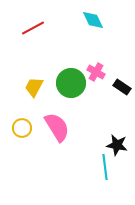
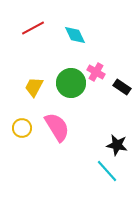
cyan diamond: moved 18 px left, 15 px down
cyan line: moved 2 px right, 4 px down; rotated 35 degrees counterclockwise
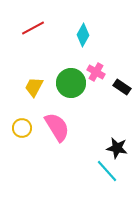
cyan diamond: moved 8 px right; rotated 55 degrees clockwise
black star: moved 3 px down
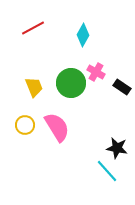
yellow trapezoid: rotated 130 degrees clockwise
yellow circle: moved 3 px right, 3 px up
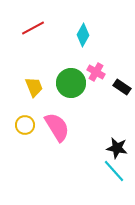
cyan line: moved 7 px right
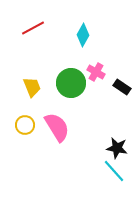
yellow trapezoid: moved 2 px left
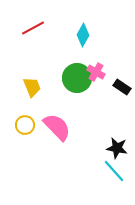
green circle: moved 6 px right, 5 px up
pink semicircle: rotated 12 degrees counterclockwise
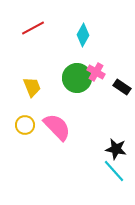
black star: moved 1 px left, 1 px down
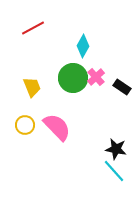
cyan diamond: moved 11 px down
pink cross: moved 5 px down; rotated 18 degrees clockwise
green circle: moved 4 px left
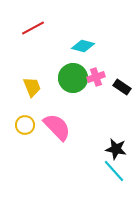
cyan diamond: rotated 75 degrees clockwise
pink cross: rotated 24 degrees clockwise
